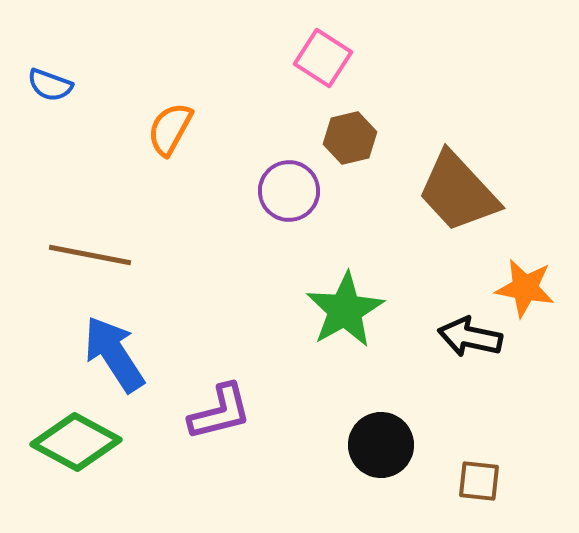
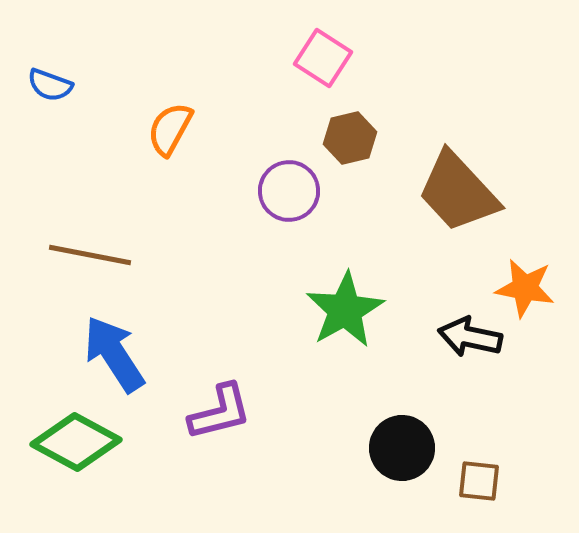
black circle: moved 21 px right, 3 px down
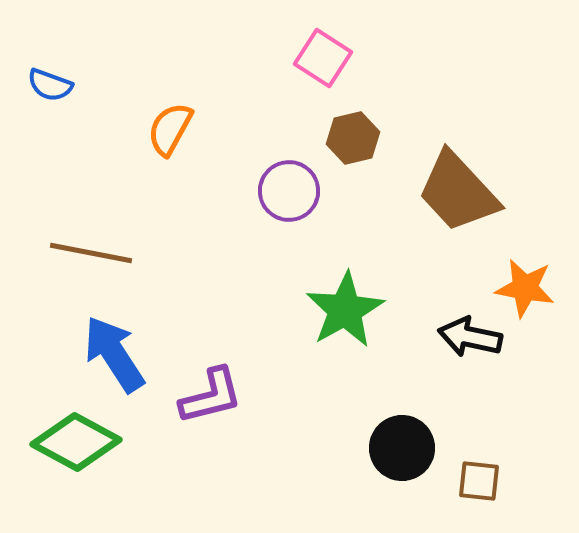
brown hexagon: moved 3 px right
brown line: moved 1 px right, 2 px up
purple L-shape: moved 9 px left, 16 px up
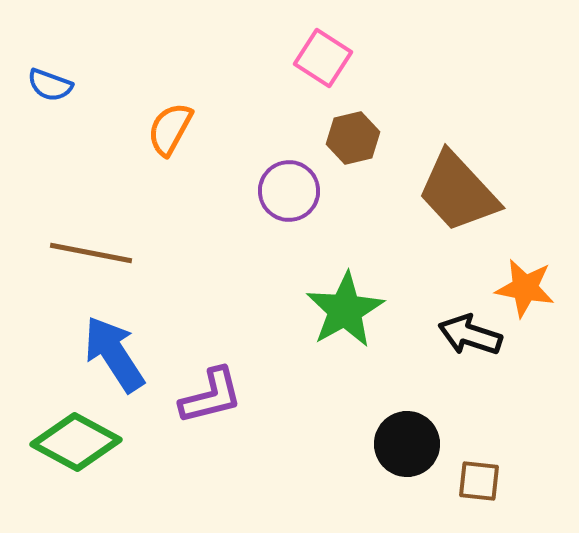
black arrow: moved 2 px up; rotated 6 degrees clockwise
black circle: moved 5 px right, 4 px up
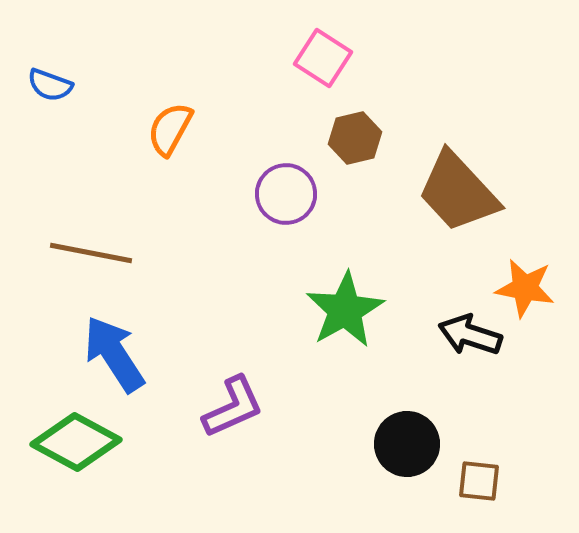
brown hexagon: moved 2 px right
purple circle: moved 3 px left, 3 px down
purple L-shape: moved 22 px right, 11 px down; rotated 10 degrees counterclockwise
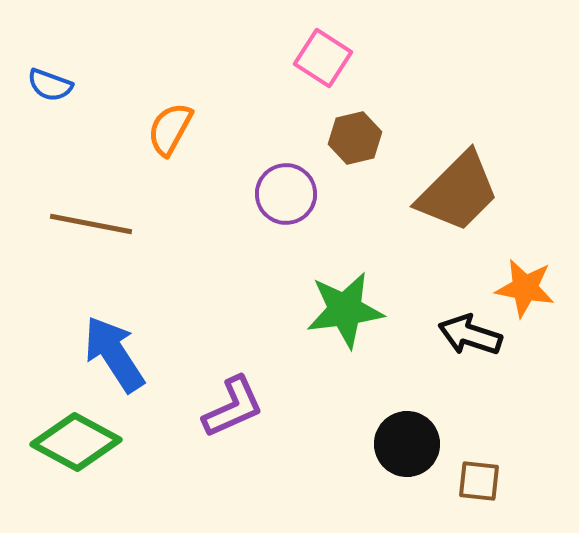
brown trapezoid: rotated 92 degrees counterclockwise
brown line: moved 29 px up
green star: rotated 22 degrees clockwise
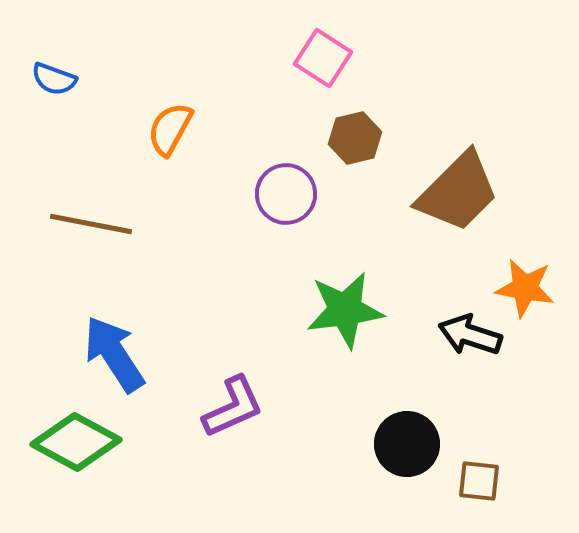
blue semicircle: moved 4 px right, 6 px up
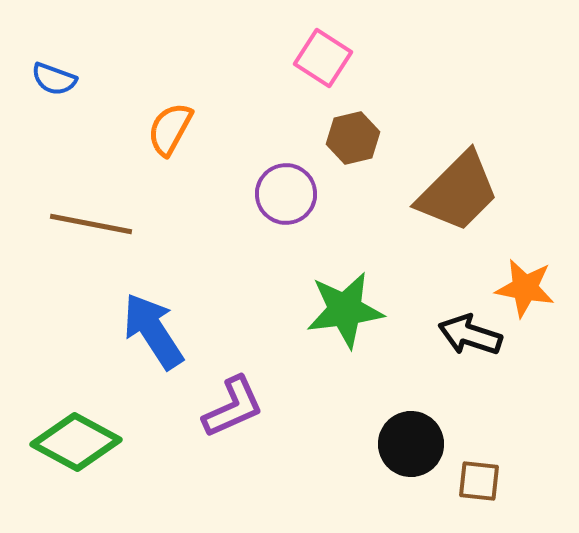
brown hexagon: moved 2 px left
blue arrow: moved 39 px right, 23 px up
black circle: moved 4 px right
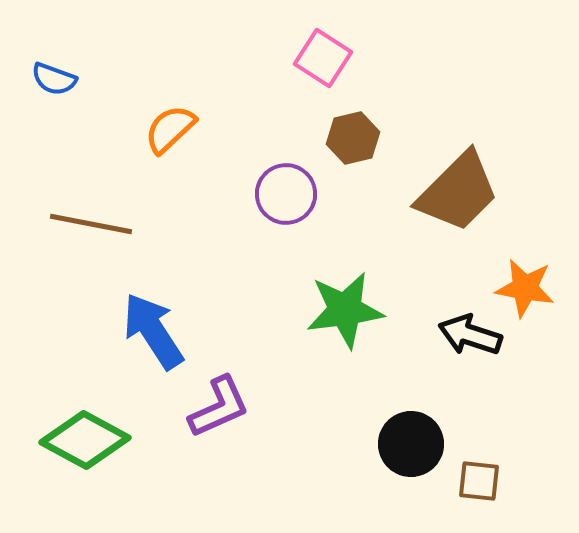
orange semicircle: rotated 18 degrees clockwise
purple L-shape: moved 14 px left
green diamond: moved 9 px right, 2 px up
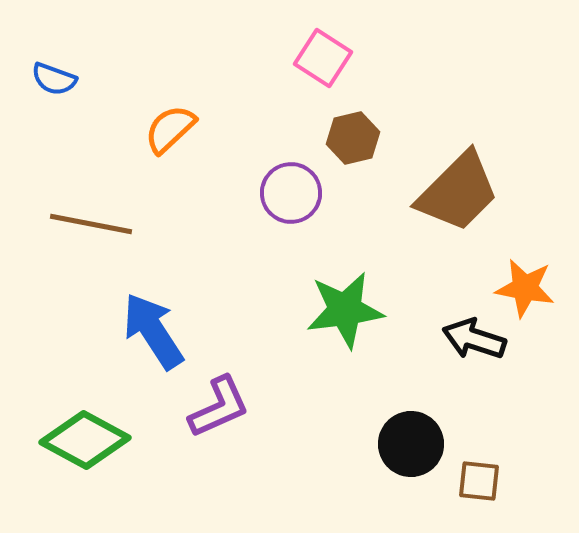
purple circle: moved 5 px right, 1 px up
black arrow: moved 4 px right, 4 px down
